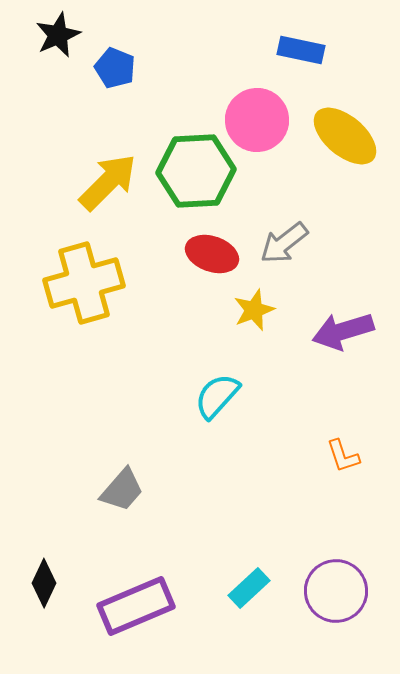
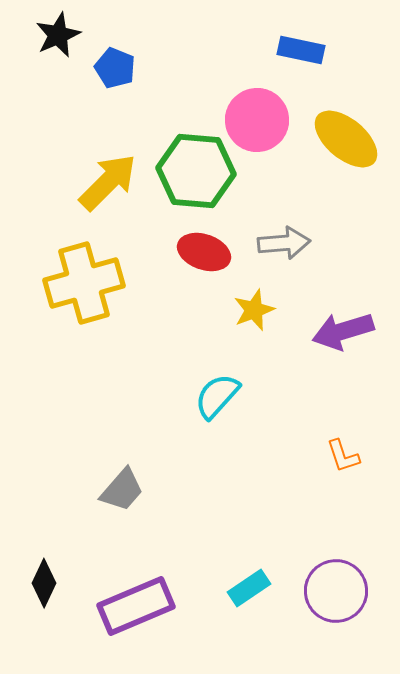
yellow ellipse: moved 1 px right, 3 px down
green hexagon: rotated 8 degrees clockwise
gray arrow: rotated 147 degrees counterclockwise
red ellipse: moved 8 px left, 2 px up
cyan rectangle: rotated 9 degrees clockwise
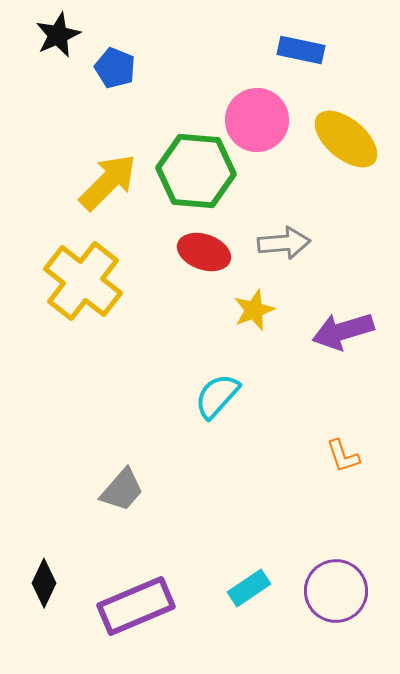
yellow cross: moved 1 px left, 2 px up; rotated 36 degrees counterclockwise
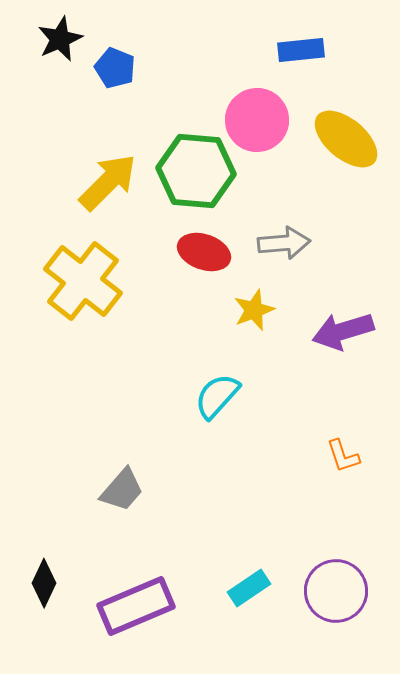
black star: moved 2 px right, 4 px down
blue rectangle: rotated 18 degrees counterclockwise
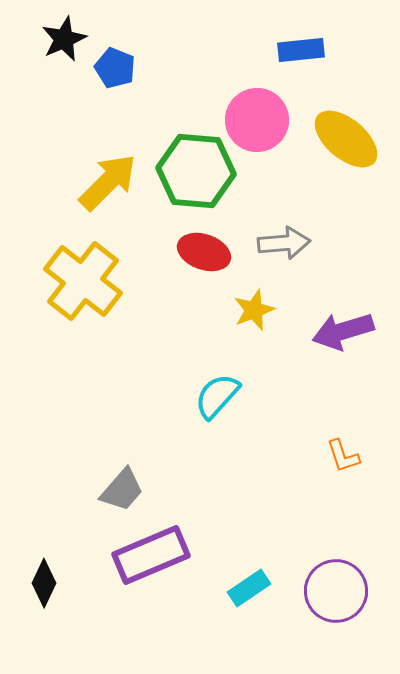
black star: moved 4 px right
purple rectangle: moved 15 px right, 51 px up
